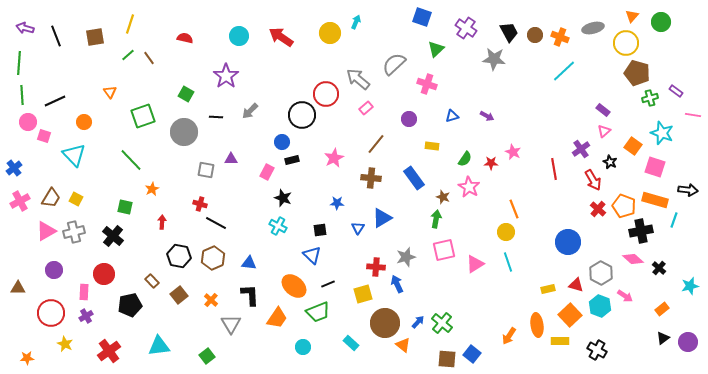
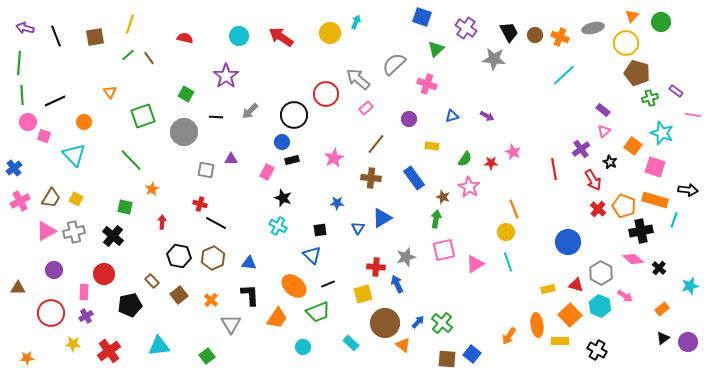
cyan line at (564, 71): moved 4 px down
black circle at (302, 115): moved 8 px left
yellow star at (65, 344): moved 8 px right; rotated 21 degrees counterclockwise
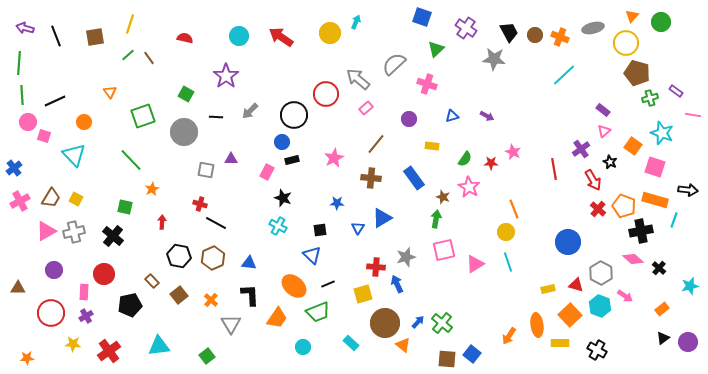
yellow rectangle at (560, 341): moved 2 px down
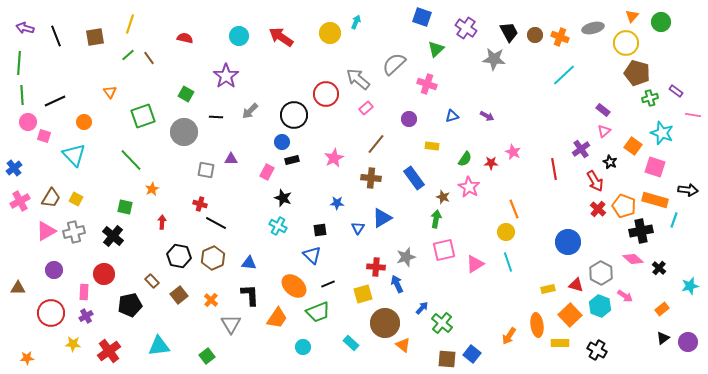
red arrow at (593, 180): moved 2 px right, 1 px down
blue arrow at (418, 322): moved 4 px right, 14 px up
